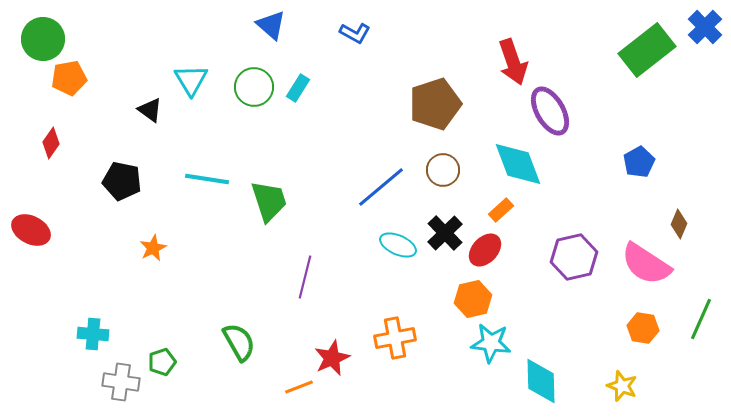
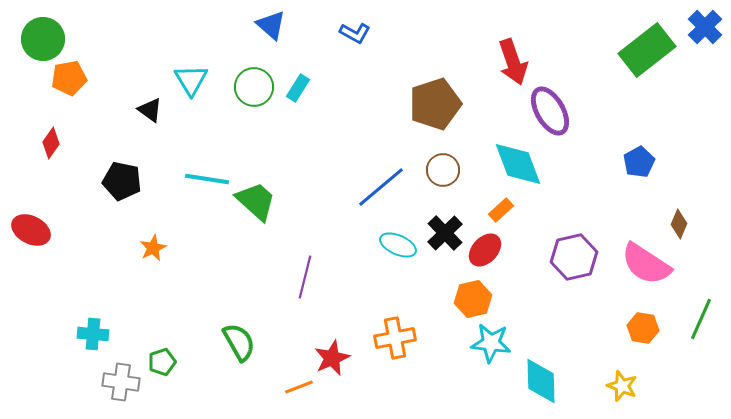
green trapezoid at (269, 201): moved 13 px left; rotated 30 degrees counterclockwise
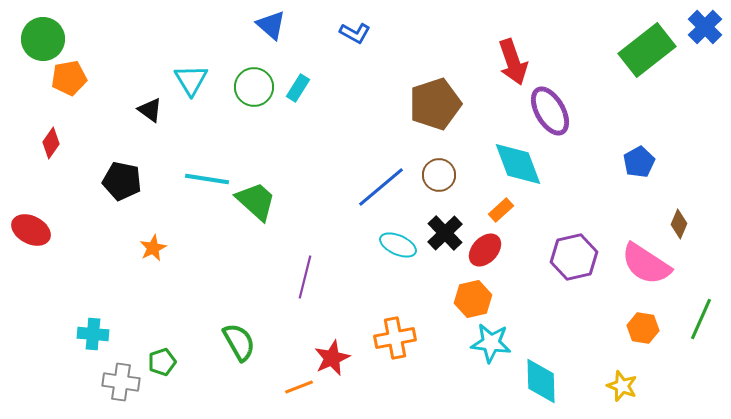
brown circle at (443, 170): moved 4 px left, 5 px down
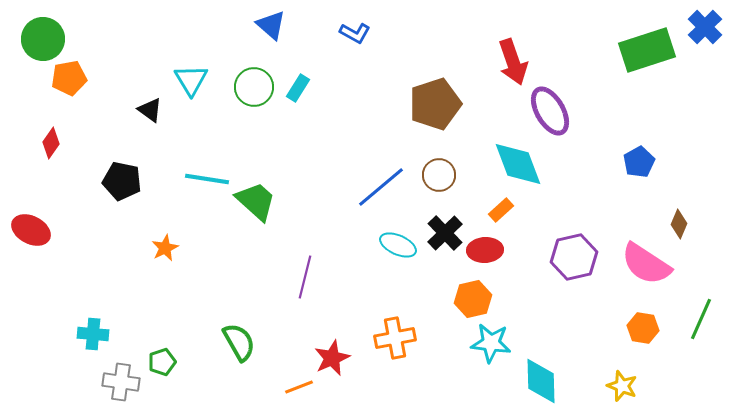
green rectangle at (647, 50): rotated 20 degrees clockwise
orange star at (153, 248): moved 12 px right
red ellipse at (485, 250): rotated 44 degrees clockwise
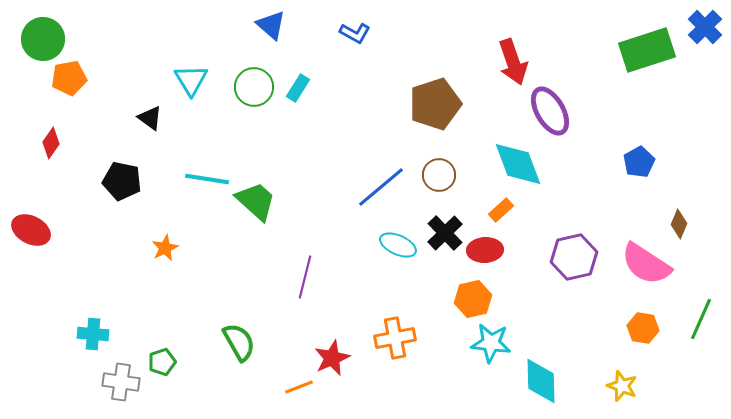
black triangle at (150, 110): moved 8 px down
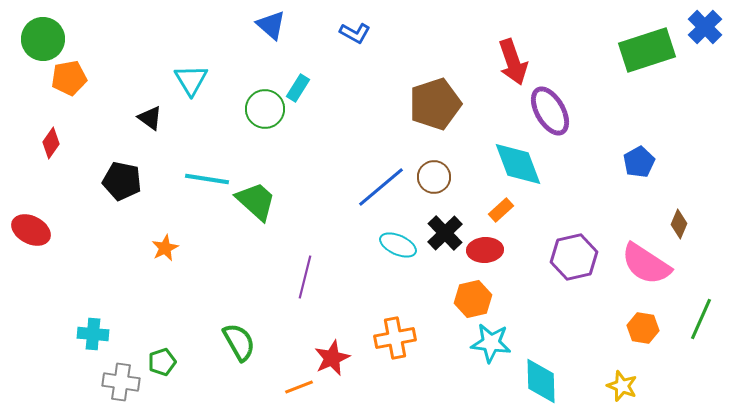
green circle at (254, 87): moved 11 px right, 22 px down
brown circle at (439, 175): moved 5 px left, 2 px down
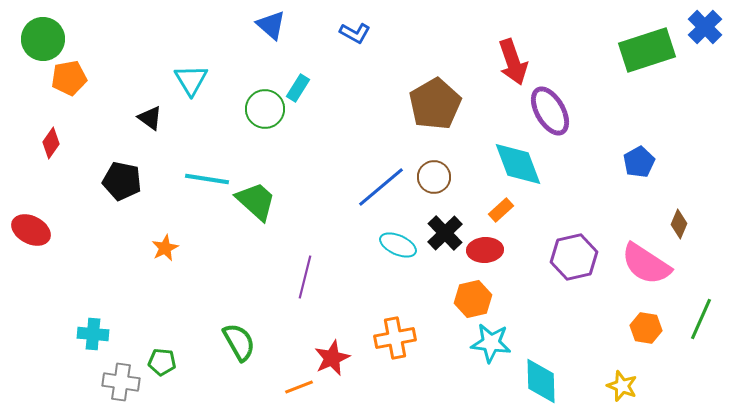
brown pentagon at (435, 104): rotated 12 degrees counterclockwise
orange hexagon at (643, 328): moved 3 px right
green pentagon at (162, 362): rotated 24 degrees clockwise
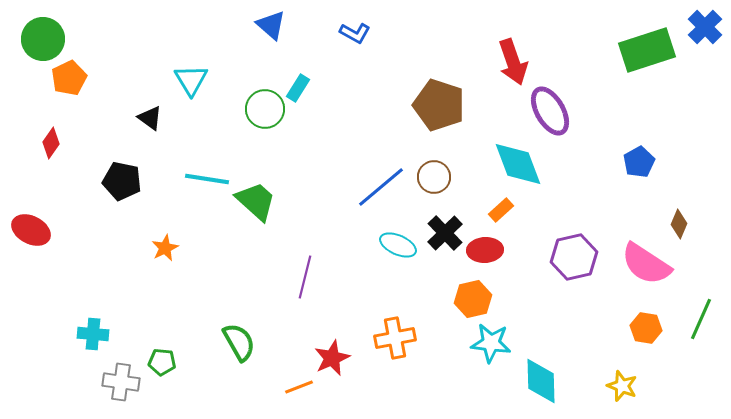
orange pentagon at (69, 78): rotated 16 degrees counterclockwise
brown pentagon at (435, 104): moved 4 px right, 1 px down; rotated 24 degrees counterclockwise
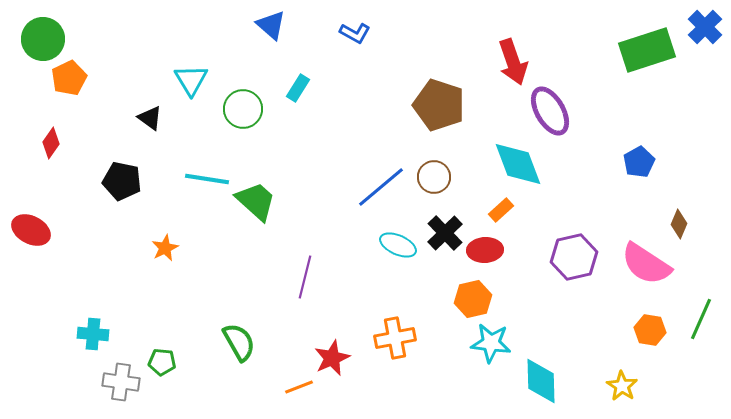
green circle at (265, 109): moved 22 px left
orange hexagon at (646, 328): moved 4 px right, 2 px down
yellow star at (622, 386): rotated 12 degrees clockwise
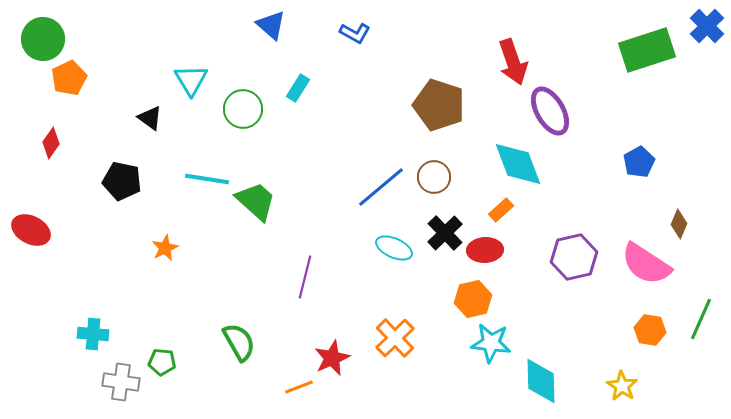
blue cross at (705, 27): moved 2 px right, 1 px up
cyan ellipse at (398, 245): moved 4 px left, 3 px down
orange cross at (395, 338): rotated 33 degrees counterclockwise
